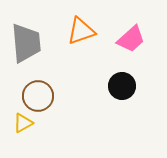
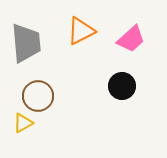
orange triangle: rotated 8 degrees counterclockwise
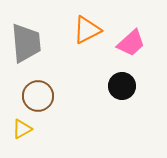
orange triangle: moved 6 px right, 1 px up
pink trapezoid: moved 4 px down
yellow triangle: moved 1 px left, 6 px down
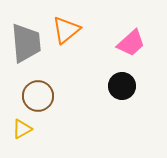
orange triangle: moved 21 px left; rotated 12 degrees counterclockwise
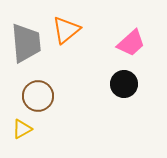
black circle: moved 2 px right, 2 px up
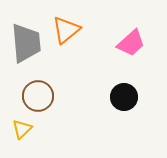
black circle: moved 13 px down
yellow triangle: rotated 15 degrees counterclockwise
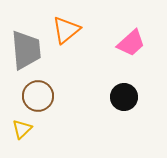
gray trapezoid: moved 7 px down
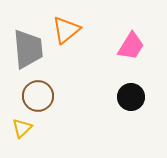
pink trapezoid: moved 3 px down; rotated 16 degrees counterclockwise
gray trapezoid: moved 2 px right, 1 px up
black circle: moved 7 px right
yellow triangle: moved 1 px up
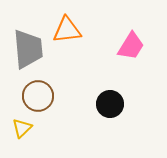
orange triangle: moved 1 px right; rotated 32 degrees clockwise
black circle: moved 21 px left, 7 px down
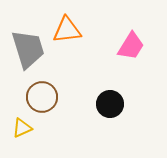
gray trapezoid: rotated 12 degrees counterclockwise
brown circle: moved 4 px right, 1 px down
yellow triangle: rotated 20 degrees clockwise
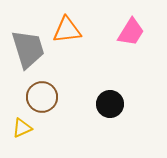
pink trapezoid: moved 14 px up
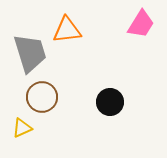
pink trapezoid: moved 10 px right, 8 px up
gray trapezoid: moved 2 px right, 4 px down
black circle: moved 2 px up
